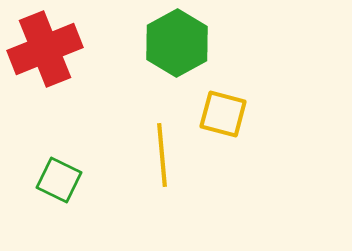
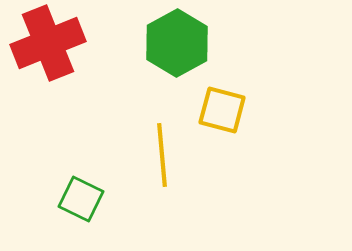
red cross: moved 3 px right, 6 px up
yellow square: moved 1 px left, 4 px up
green square: moved 22 px right, 19 px down
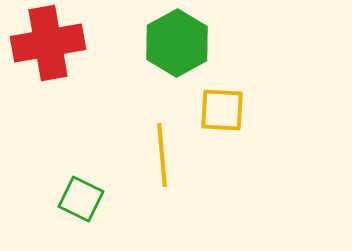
red cross: rotated 12 degrees clockwise
yellow square: rotated 12 degrees counterclockwise
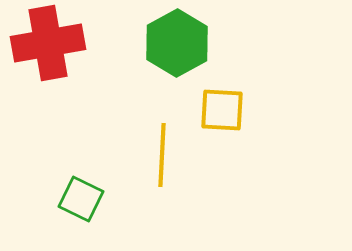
yellow line: rotated 8 degrees clockwise
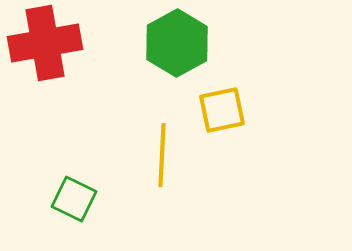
red cross: moved 3 px left
yellow square: rotated 15 degrees counterclockwise
green square: moved 7 px left
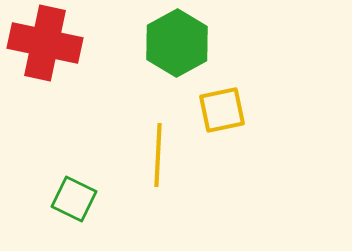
red cross: rotated 22 degrees clockwise
yellow line: moved 4 px left
